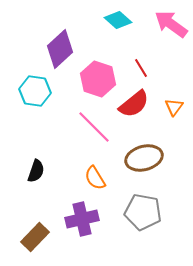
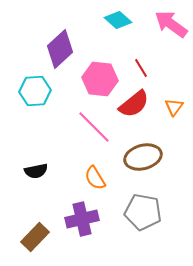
pink hexagon: moved 2 px right; rotated 12 degrees counterclockwise
cyan hexagon: rotated 12 degrees counterclockwise
brown ellipse: moved 1 px left, 1 px up
black semicircle: rotated 60 degrees clockwise
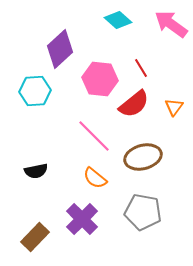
pink line: moved 9 px down
orange semicircle: rotated 20 degrees counterclockwise
purple cross: rotated 32 degrees counterclockwise
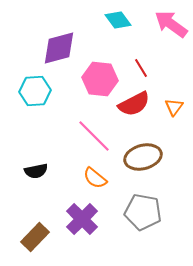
cyan diamond: rotated 12 degrees clockwise
purple diamond: moved 1 px left, 1 px up; rotated 27 degrees clockwise
red semicircle: rotated 12 degrees clockwise
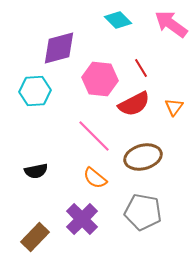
cyan diamond: rotated 8 degrees counterclockwise
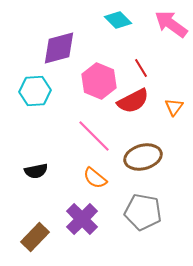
pink hexagon: moved 1 px left, 2 px down; rotated 16 degrees clockwise
red semicircle: moved 1 px left, 3 px up
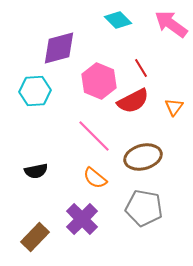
gray pentagon: moved 1 px right, 4 px up
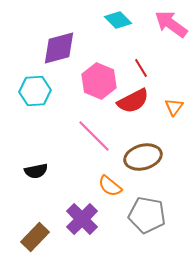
orange semicircle: moved 15 px right, 8 px down
gray pentagon: moved 3 px right, 7 px down
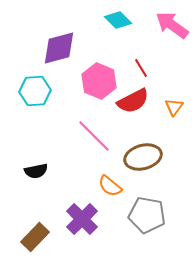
pink arrow: moved 1 px right, 1 px down
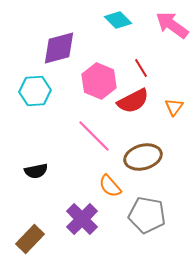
orange semicircle: rotated 10 degrees clockwise
brown rectangle: moved 5 px left, 2 px down
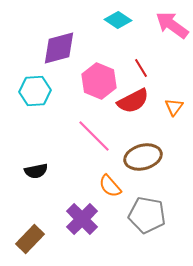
cyan diamond: rotated 12 degrees counterclockwise
